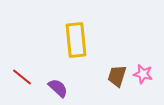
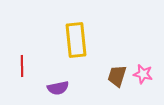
red line: moved 11 px up; rotated 50 degrees clockwise
purple semicircle: rotated 125 degrees clockwise
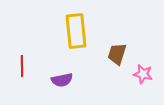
yellow rectangle: moved 9 px up
brown trapezoid: moved 22 px up
purple semicircle: moved 4 px right, 8 px up
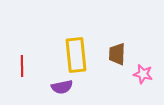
yellow rectangle: moved 24 px down
brown trapezoid: rotated 15 degrees counterclockwise
purple semicircle: moved 7 px down
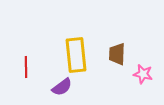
red line: moved 4 px right, 1 px down
purple semicircle: rotated 25 degrees counterclockwise
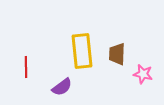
yellow rectangle: moved 6 px right, 4 px up
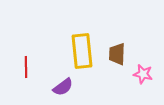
purple semicircle: moved 1 px right
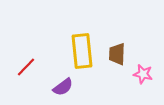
red line: rotated 45 degrees clockwise
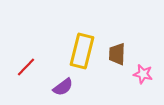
yellow rectangle: rotated 20 degrees clockwise
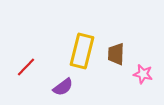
brown trapezoid: moved 1 px left
